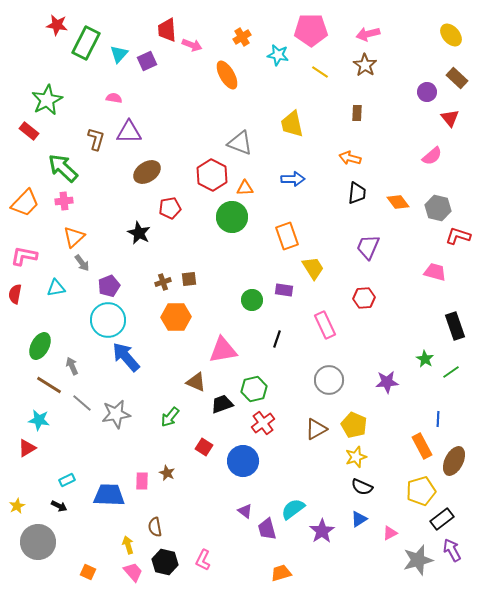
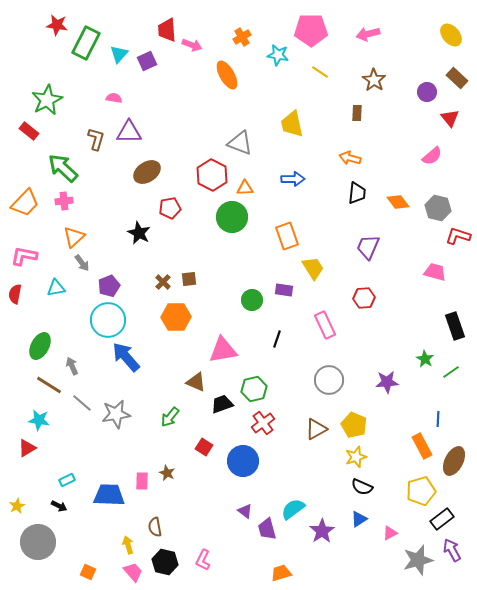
brown star at (365, 65): moved 9 px right, 15 px down
brown cross at (163, 282): rotated 28 degrees counterclockwise
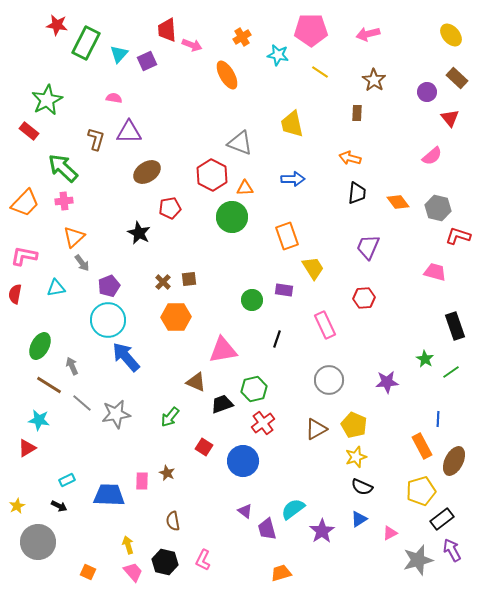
brown semicircle at (155, 527): moved 18 px right, 6 px up
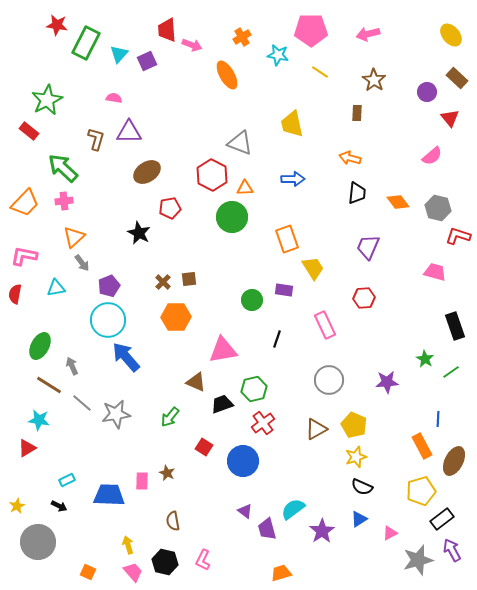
orange rectangle at (287, 236): moved 3 px down
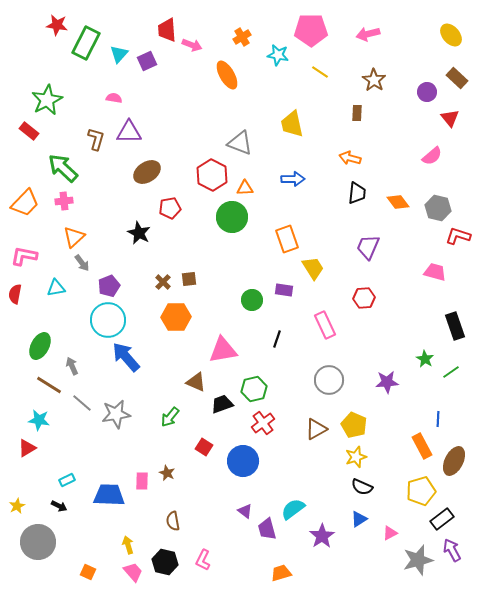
purple star at (322, 531): moved 5 px down
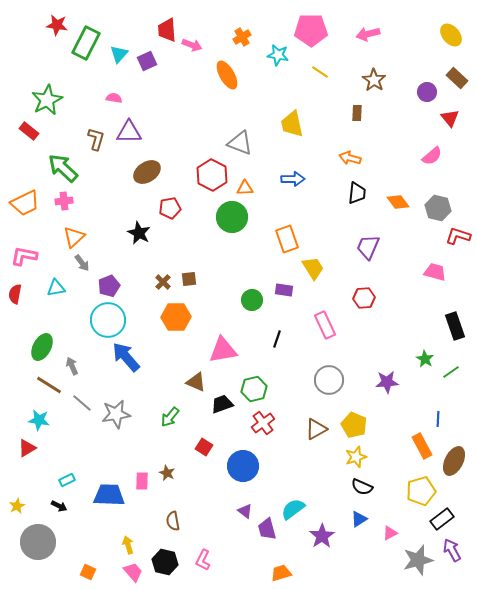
orange trapezoid at (25, 203): rotated 20 degrees clockwise
green ellipse at (40, 346): moved 2 px right, 1 px down
blue circle at (243, 461): moved 5 px down
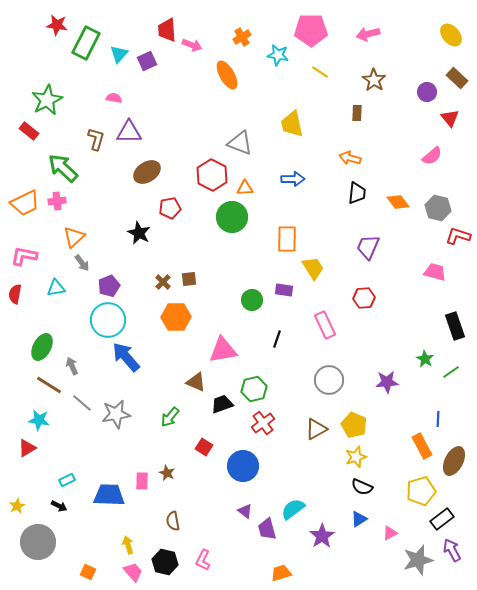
pink cross at (64, 201): moved 7 px left
orange rectangle at (287, 239): rotated 20 degrees clockwise
